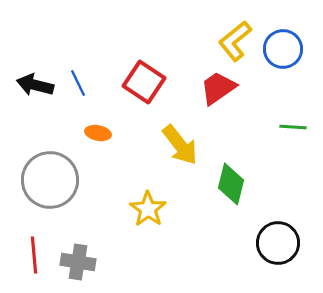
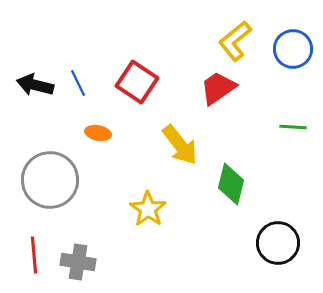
blue circle: moved 10 px right
red square: moved 7 px left
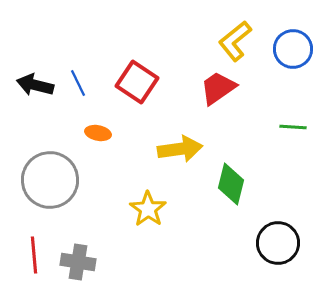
yellow arrow: moved 4 px down; rotated 60 degrees counterclockwise
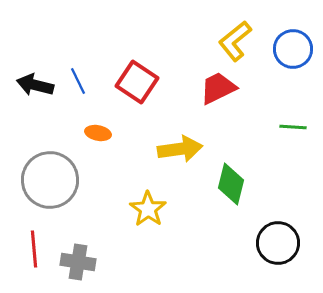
blue line: moved 2 px up
red trapezoid: rotated 9 degrees clockwise
red line: moved 6 px up
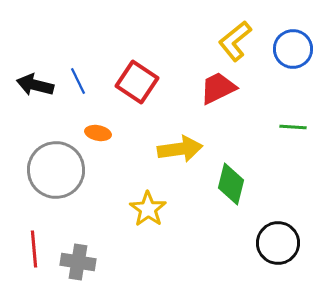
gray circle: moved 6 px right, 10 px up
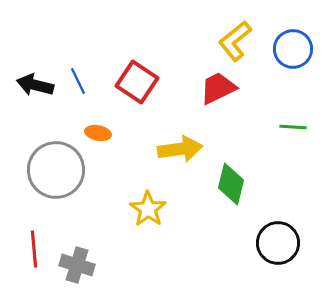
gray cross: moved 1 px left, 3 px down; rotated 8 degrees clockwise
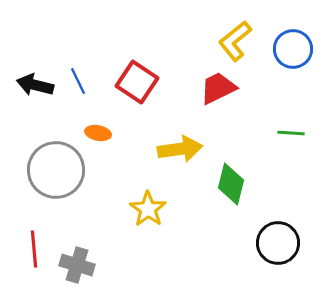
green line: moved 2 px left, 6 px down
